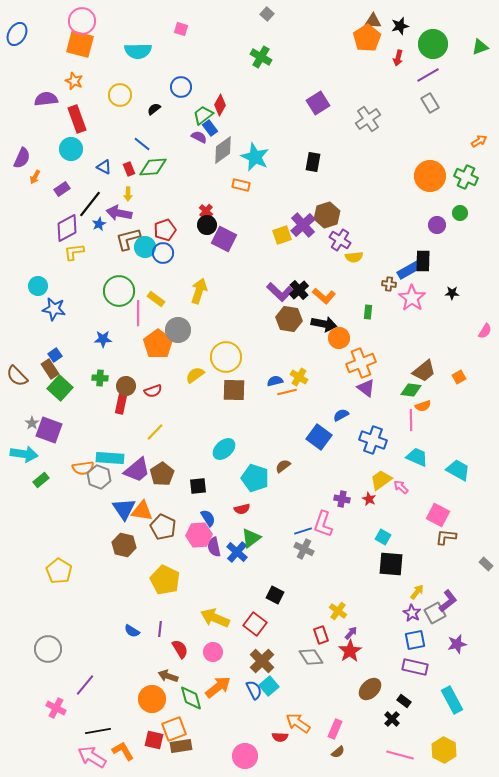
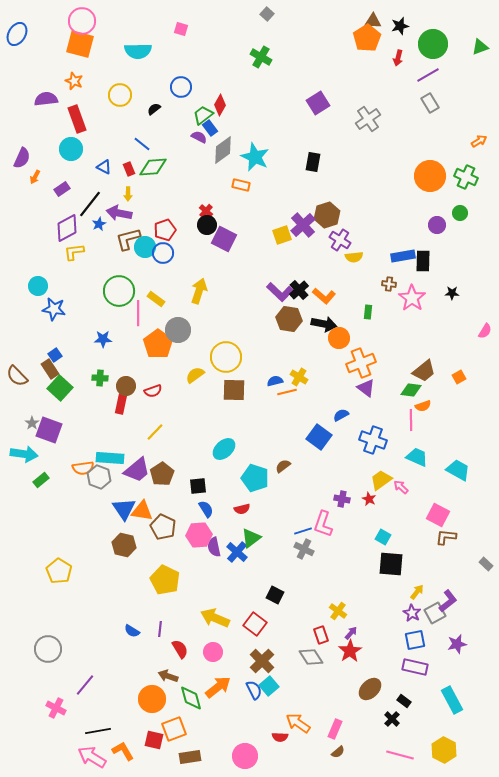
blue rectangle at (409, 270): moved 6 px left, 14 px up; rotated 20 degrees clockwise
blue semicircle at (208, 518): moved 2 px left, 9 px up
brown rectangle at (181, 746): moved 9 px right, 11 px down
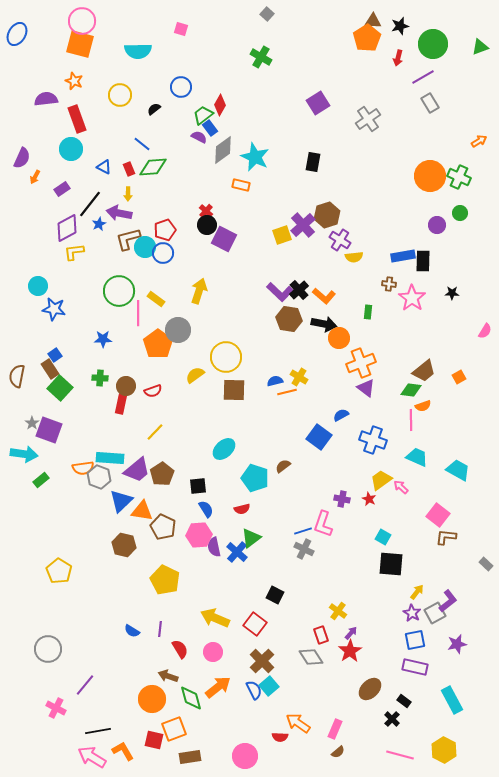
purple line at (428, 75): moved 5 px left, 2 px down
green cross at (466, 177): moved 7 px left
brown semicircle at (17, 376): rotated 55 degrees clockwise
blue triangle at (124, 509): moved 3 px left, 8 px up; rotated 20 degrees clockwise
pink square at (438, 515): rotated 10 degrees clockwise
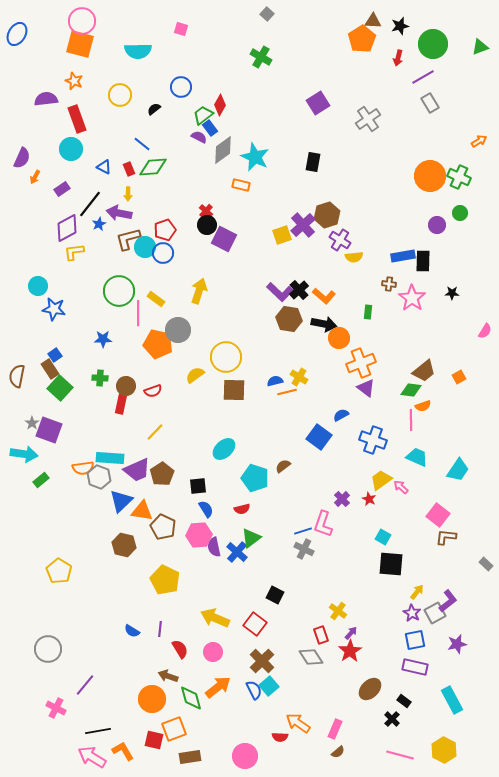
orange pentagon at (367, 38): moved 5 px left, 1 px down
orange pentagon at (158, 344): rotated 24 degrees counterclockwise
purple trapezoid at (137, 470): rotated 16 degrees clockwise
cyan trapezoid at (458, 470): rotated 95 degrees clockwise
purple cross at (342, 499): rotated 35 degrees clockwise
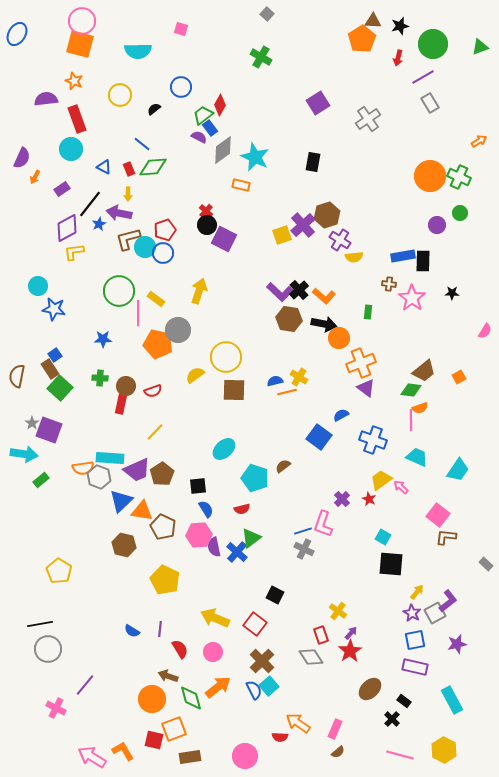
orange semicircle at (423, 406): moved 3 px left, 2 px down
black line at (98, 731): moved 58 px left, 107 px up
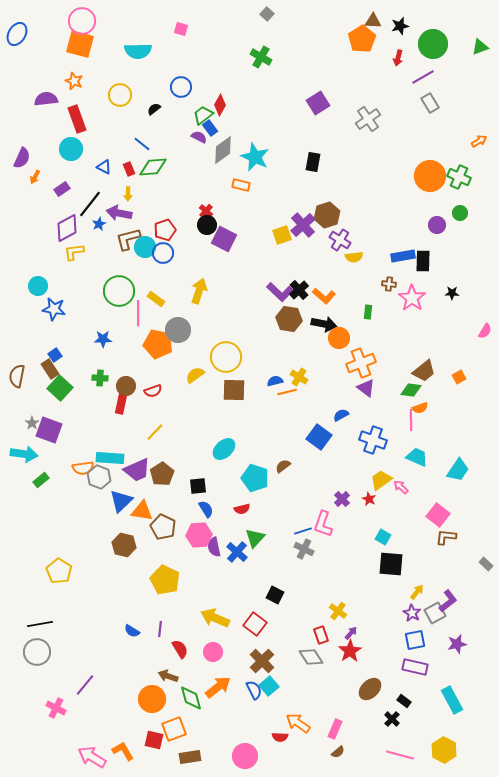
green triangle at (251, 538): moved 4 px right; rotated 10 degrees counterclockwise
gray circle at (48, 649): moved 11 px left, 3 px down
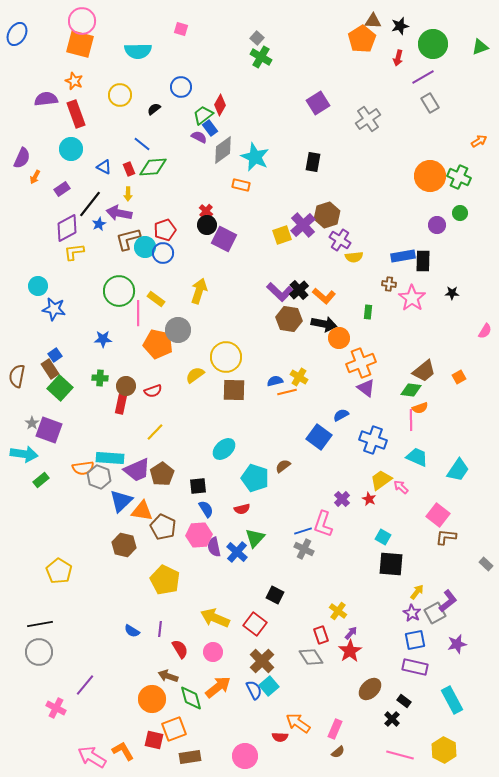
gray square at (267, 14): moved 10 px left, 24 px down
red rectangle at (77, 119): moved 1 px left, 5 px up
gray circle at (37, 652): moved 2 px right
